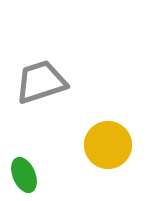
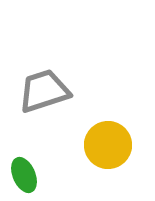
gray trapezoid: moved 3 px right, 9 px down
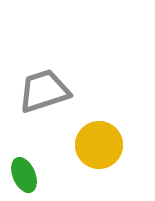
yellow circle: moved 9 px left
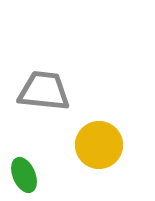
gray trapezoid: rotated 24 degrees clockwise
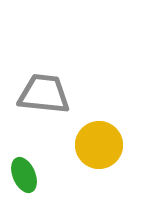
gray trapezoid: moved 3 px down
